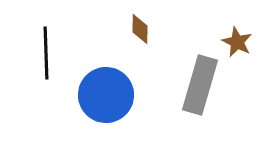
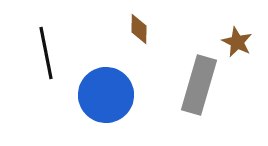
brown diamond: moved 1 px left
black line: rotated 9 degrees counterclockwise
gray rectangle: moved 1 px left
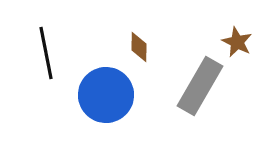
brown diamond: moved 18 px down
gray rectangle: moved 1 px right, 1 px down; rotated 14 degrees clockwise
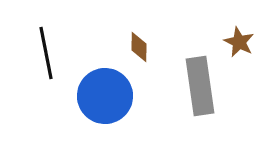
brown star: moved 2 px right
gray rectangle: rotated 38 degrees counterclockwise
blue circle: moved 1 px left, 1 px down
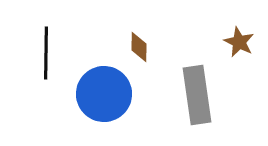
black line: rotated 12 degrees clockwise
gray rectangle: moved 3 px left, 9 px down
blue circle: moved 1 px left, 2 px up
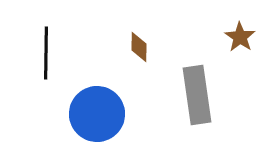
brown star: moved 1 px right, 5 px up; rotated 8 degrees clockwise
blue circle: moved 7 px left, 20 px down
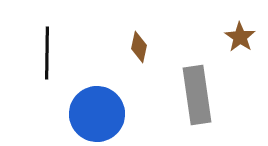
brown diamond: rotated 12 degrees clockwise
black line: moved 1 px right
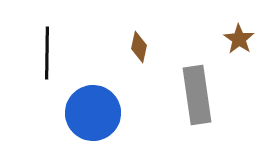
brown star: moved 1 px left, 2 px down
blue circle: moved 4 px left, 1 px up
